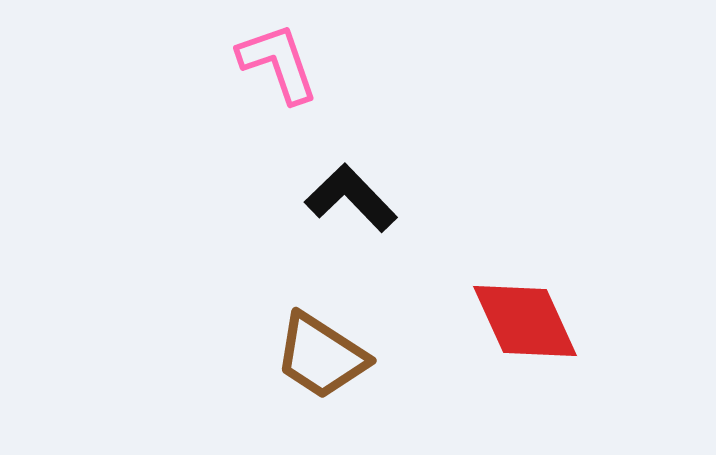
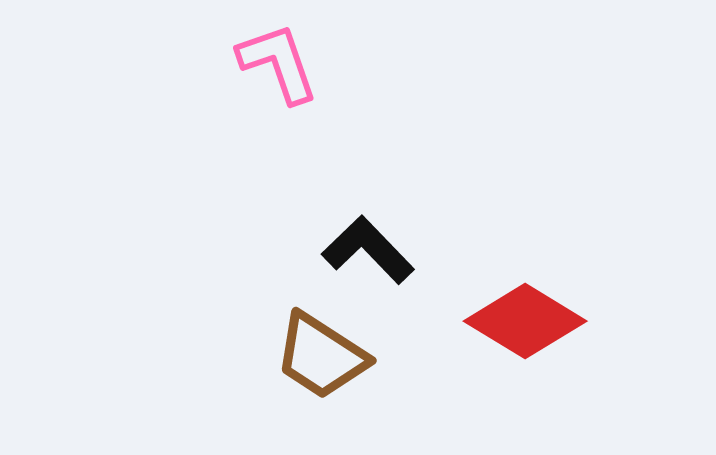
black L-shape: moved 17 px right, 52 px down
red diamond: rotated 34 degrees counterclockwise
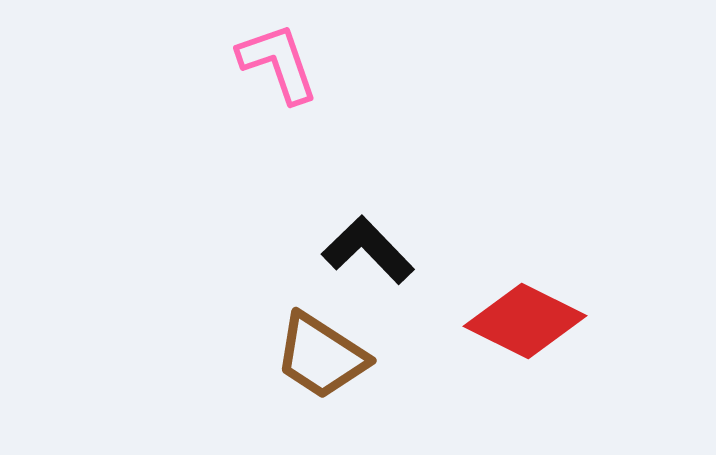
red diamond: rotated 5 degrees counterclockwise
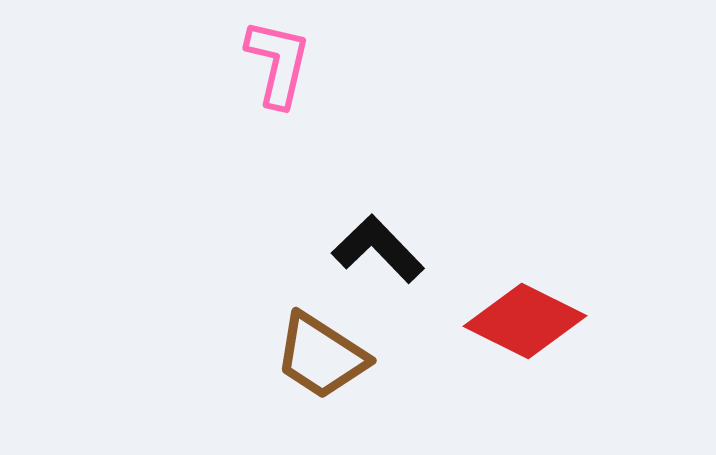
pink L-shape: rotated 32 degrees clockwise
black L-shape: moved 10 px right, 1 px up
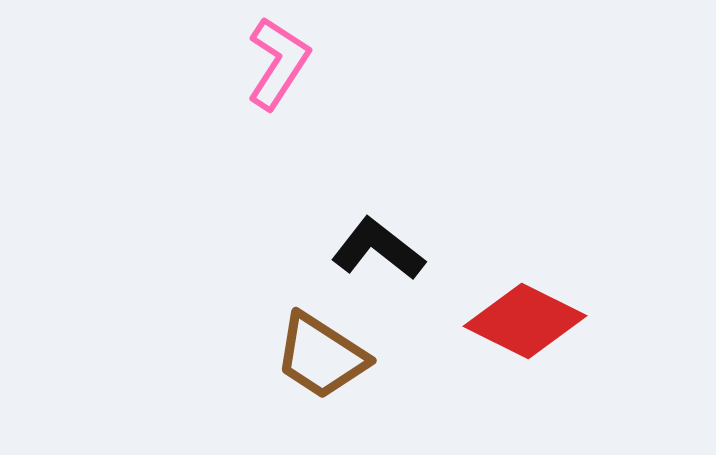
pink L-shape: rotated 20 degrees clockwise
black L-shape: rotated 8 degrees counterclockwise
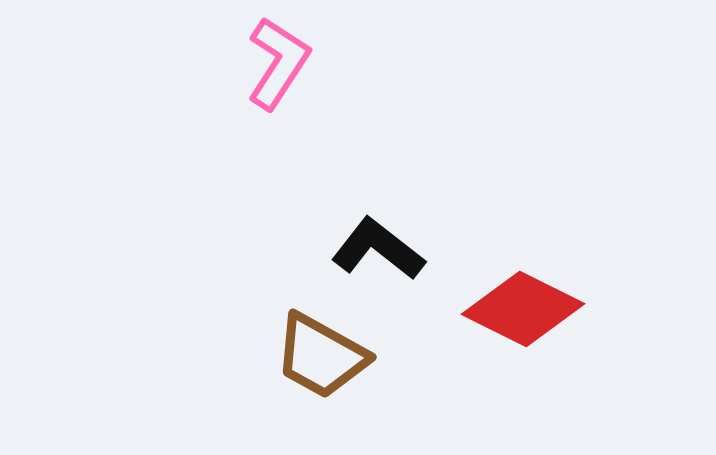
red diamond: moved 2 px left, 12 px up
brown trapezoid: rotated 4 degrees counterclockwise
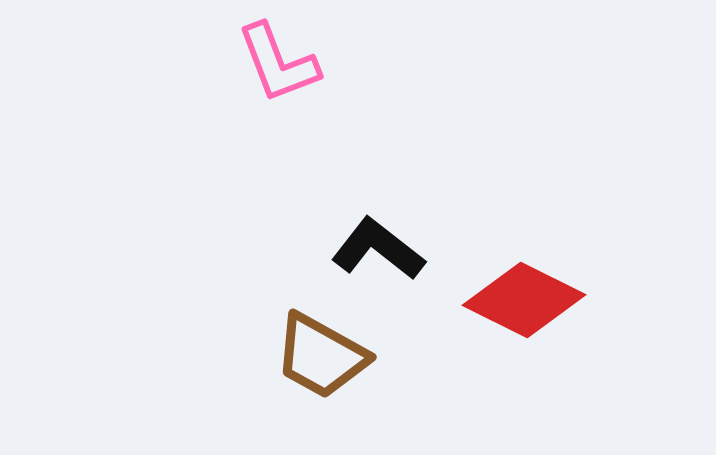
pink L-shape: rotated 126 degrees clockwise
red diamond: moved 1 px right, 9 px up
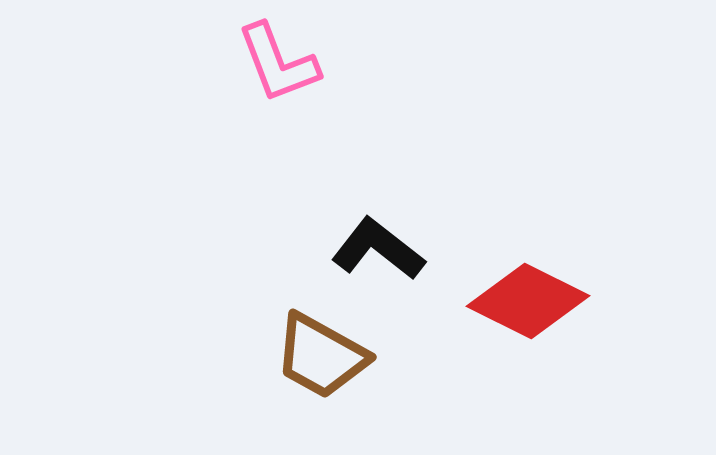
red diamond: moved 4 px right, 1 px down
